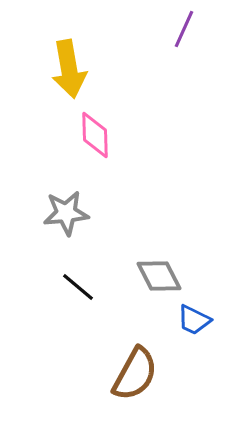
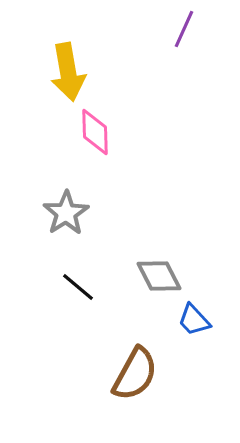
yellow arrow: moved 1 px left, 3 px down
pink diamond: moved 3 px up
gray star: rotated 27 degrees counterclockwise
blue trapezoid: rotated 21 degrees clockwise
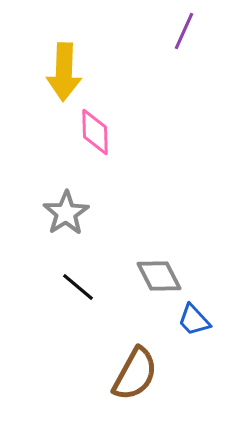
purple line: moved 2 px down
yellow arrow: moved 4 px left; rotated 12 degrees clockwise
